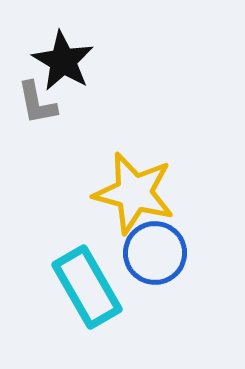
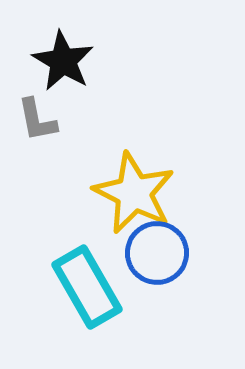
gray L-shape: moved 17 px down
yellow star: rotated 12 degrees clockwise
blue circle: moved 2 px right
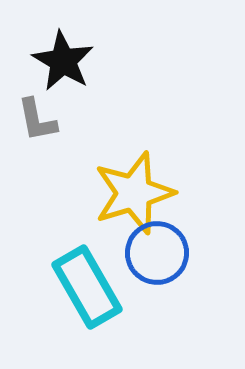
yellow star: rotated 28 degrees clockwise
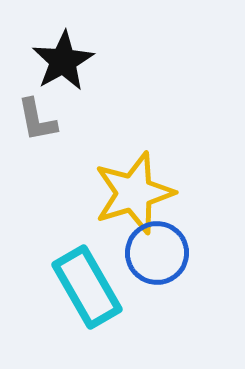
black star: rotated 12 degrees clockwise
